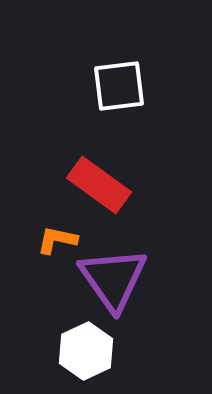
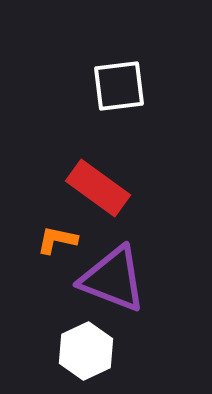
red rectangle: moved 1 px left, 3 px down
purple triangle: rotated 34 degrees counterclockwise
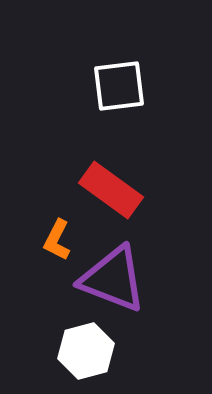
red rectangle: moved 13 px right, 2 px down
orange L-shape: rotated 75 degrees counterclockwise
white hexagon: rotated 10 degrees clockwise
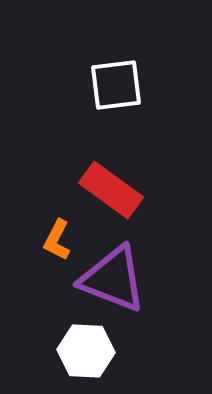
white square: moved 3 px left, 1 px up
white hexagon: rotated 18 degrees clockwise
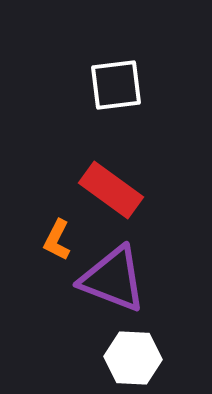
white hexagon: moved 47 px right, 7 px down
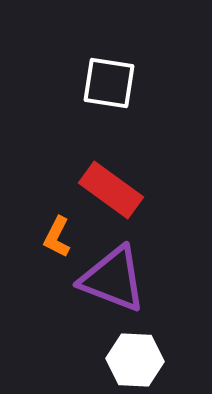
white square: moved 7 px left, 2 px up; rotated 16 degrees clockwise
orange L-shape: moved 3 px up
white hexagon: moved 2 px right, 2 px down
